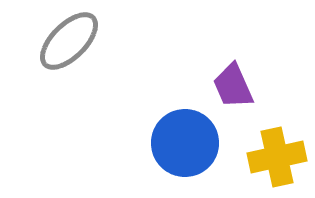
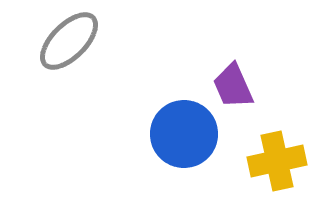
blue circle: moved 1 px left, 9 px up
yellow cross: moved 4 px down
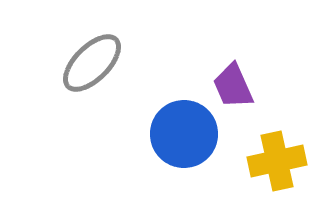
gray ellipse: moved 23 px right, 22 px down
